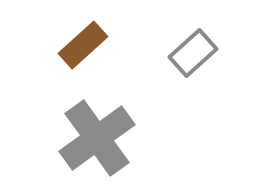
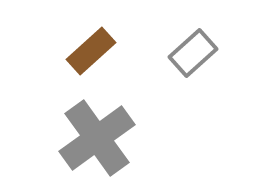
brown rectangle: moved 8 px right, 6 px down
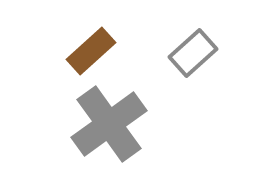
gray cross: moved 12 px right, 14 px up
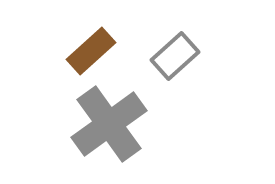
gray rectangle: moved 18 px left, 3 px down
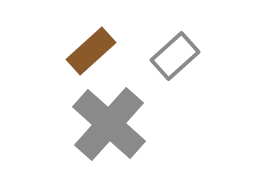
gray cross: rotated 12 degrees counterclockwise
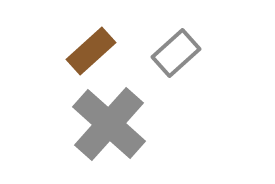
gray rectangle: moved 1 px right, 3 px up
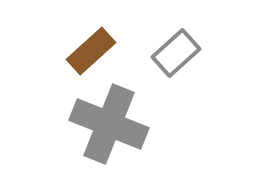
gray cross: rotated 20 degrees counterclockwise
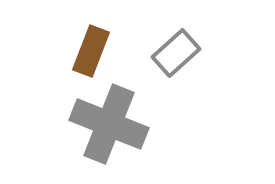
brown rectangle: rotated 27 degrees counterclockwise
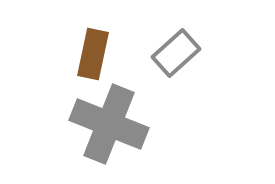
brown rectangle: moved 2 px right, 3 px down; rotated 9 degrees counterclockwise
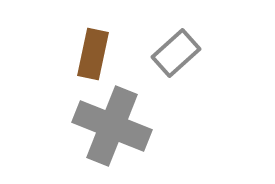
gray cross: moved 3 px right, 2 px down
